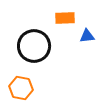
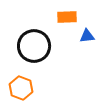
orange rectangle: moved 2 px right, 1 px up
orange hexagon: rotated 10 degrees clockwise
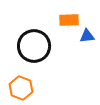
orange rectangle: moved 2 px right, 3 px down
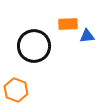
orange rectangle: moved 1 px left, 4 px down
orange hexagon: moved 5 px left, 2 px down
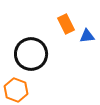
orange rectangle: moved 2 px left; rotated 66 degrees clockwise
black circle: moved 3 px left, 8 px down
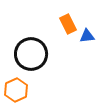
orange rectangle: moved 2 px right
orange hexagon: rotated 15 degrees clockwise
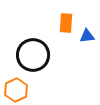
orange rectangle: moved 2 px left, 1 px up; rotated 30 degrees clockwise
black circle: moved 2 px right, 1 px down
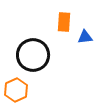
orange rectangle: moved 2 px left, 1 px up
blue triangle: moved 2 px left, 1 px down
